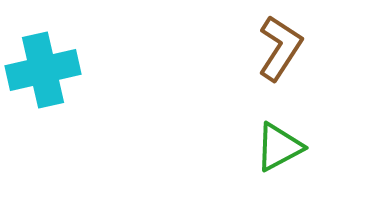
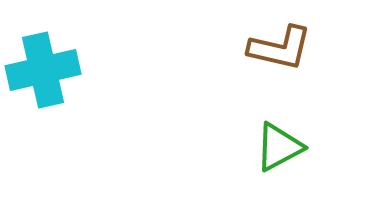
brown L-shape: rotated 70 degrees clockwise
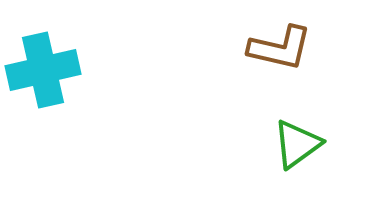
green triangle: moved 18 px right, 3 px up; rotated 8 degrees counterclockwise
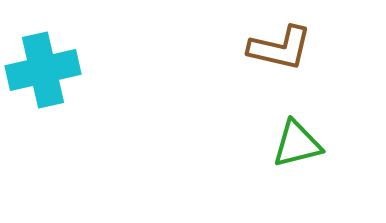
green triangle: rotated 22 degrees clockwise
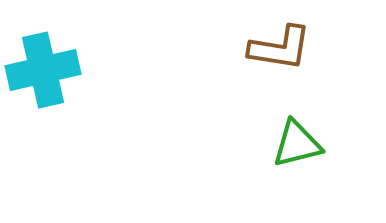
brown L-shape: rotated 4 degrees counterclockwise
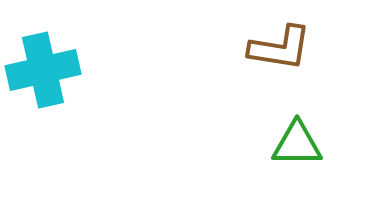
green triangle: rotated 14 degrees clockwise
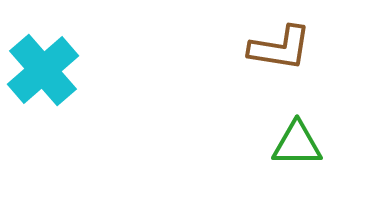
cyan cross: rotated 28 degrees counterclockwise
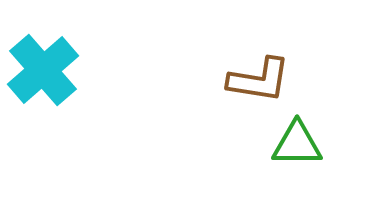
brown L-shape: moved 21 px left, 32 px down
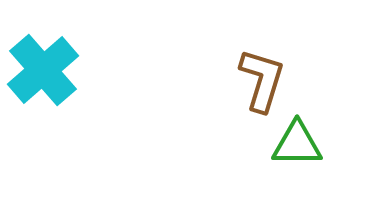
brown L-shape: moved 3 px right; rotated 82 degrees counterclockwise
